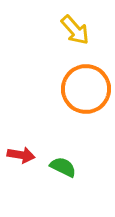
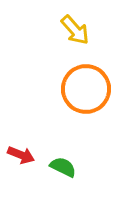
red arrow: rotated 12 degrees clockwise
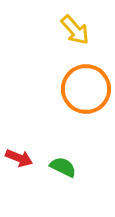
red arrow: moved 2 px left, 3 px down
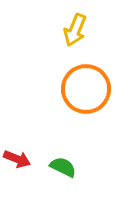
yellow arrow: rotated 64 degrees clockwise
red arrow: moved 2 px left, 1 px down
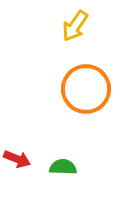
yellow arrow: moved 4 px up; rotated 12 degrees clockwise
green semicircle: rotated 24 degrees counterclockwise
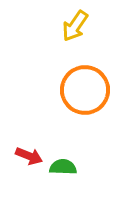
orange circle: moved 1 px left, 1 px down
red arrow: moved 12 px right, 3 px up
